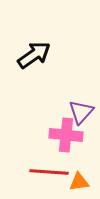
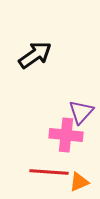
black arrow: moved 1 px right
orange triangle: rotated 15 degrees counterclockwise
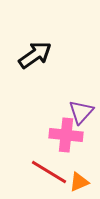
red line: rotated 27 degrees clockwise
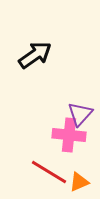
purple triangle: moved 1 px left, 2 px down
pink cross: moved 3 px right
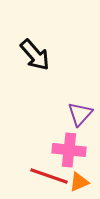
black arrow: rotated 84 degrees clockwise
pink cross: moved 15 px down
red line: moved 4 px down; rotated 12 degrees counterclockwise
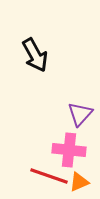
black arrow: rotated 12 degrees clockwise
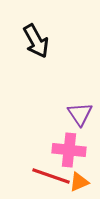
black arrow: moved 1 px right, 14 px up
purple triangle: rotated 16 degrees counterclockwise
red line: moved 2 px right
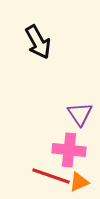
black arrow: moved 2 px right, 1 px down
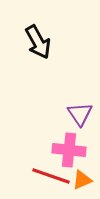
orange triangle: moved 3 px right, 2 px up
